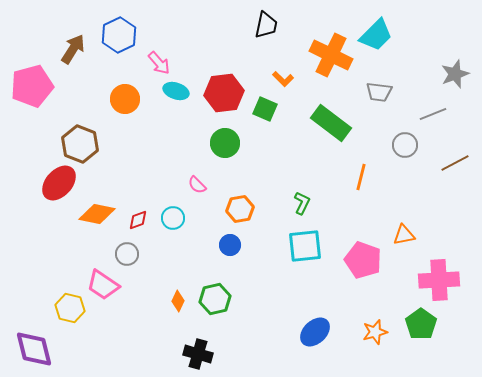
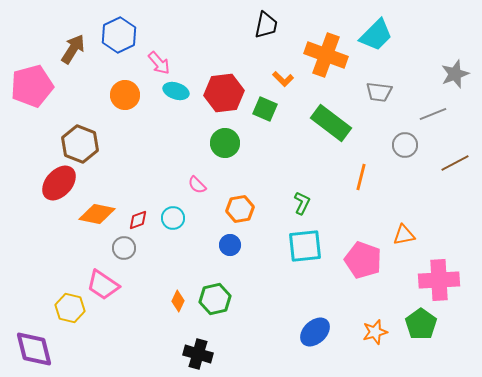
orange cross at (331, 55): moved 5 px left; rotated 6 degrees counterclockwise
orange circle at (125, 99): moved 4 px up
gray circle at (127, 254): moved 3 px left, 6 px up
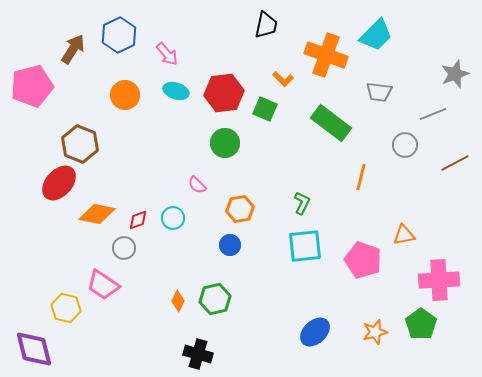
pink arrow at (159, 63): moved 8 px right, 9 px up
yellow hexagon at (70, 308): moved 4 px left
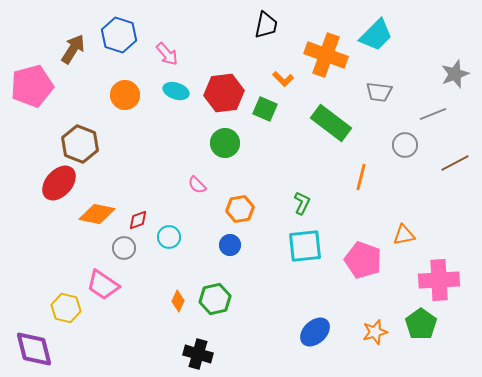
blue hexagon at (119, 35): rotated 16 degrees counterclockwise
cyan circle at (173, 218): moved 4 px left, 19 px down
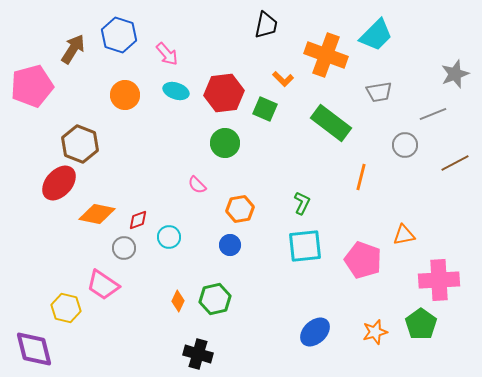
gray trapezoid at (379, 92): rotated 16 degrees counterclockwise
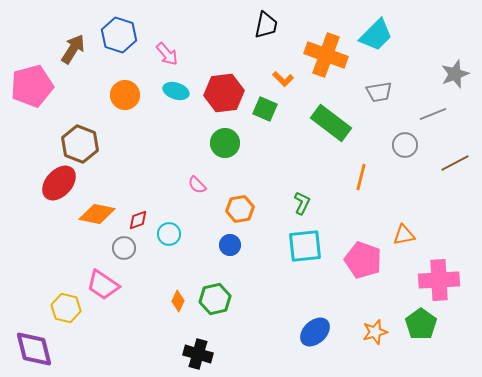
cyan circle at (169, 237): moved 3 px up
